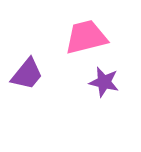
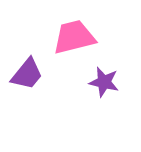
pink trapezoid: moved 12 px left
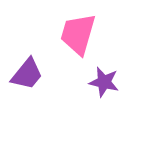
pink trapezoid: moved 4 px right, 3 px up; rotated 60 degrees counterclockwise
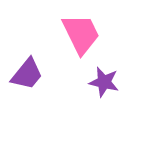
pink trapezoid: moved 3 px right; rotated 138 degrees clockwise
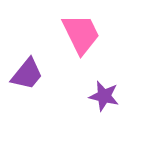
purple star: moved 14 px down
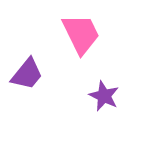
purple star: rotated 12 degrees clockwise
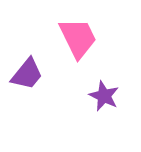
pink trapezoid: moved 3 px left, 4 px down
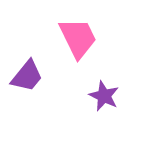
purple trapezoid: moved 2 px down
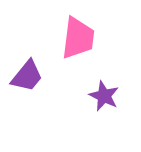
pink trapezoid: rotated 33 degrees clockwise
